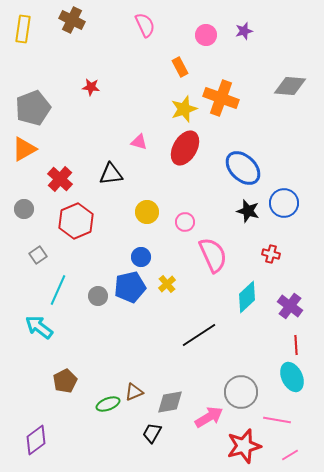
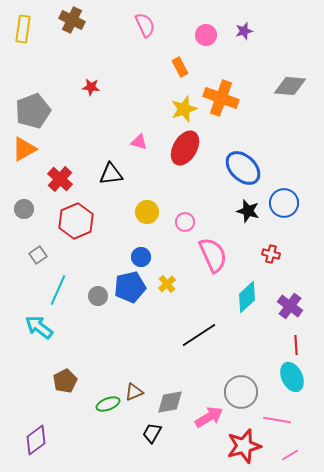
gray pentagon at (33, 108): moved 3 px down
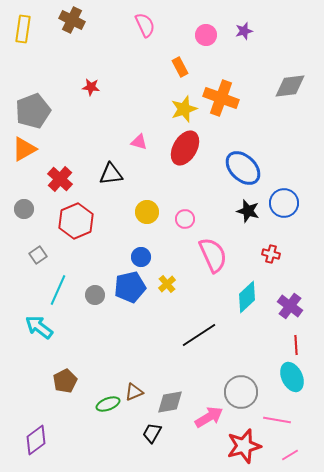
gray diamond at (290, 86): rotated 12 degrees counterclockwise
pink circle at (185, 222): moved 3 px up
gray circle at (98, 296): moved 3 px left, 1 px up
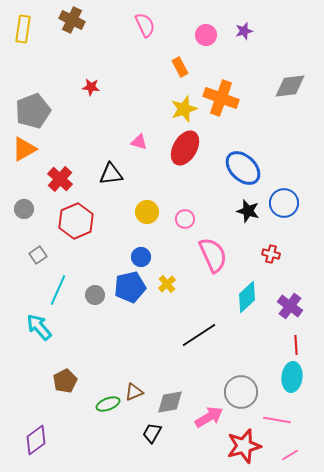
cyan arrow at (39, 327): rotated 12 degrees clockwise
cyan ellipse at (292, 377): rotated 32 degrees clockwise
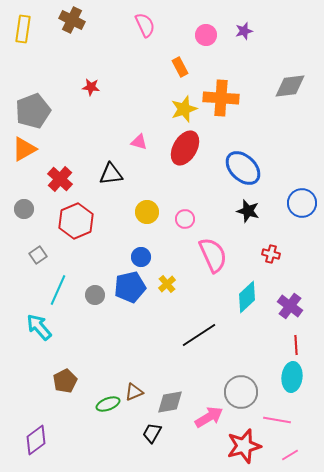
orange cross at (221, 98): rotated 16 degrees counterclockwise
blue circle at (284, 203): moved 18 px right
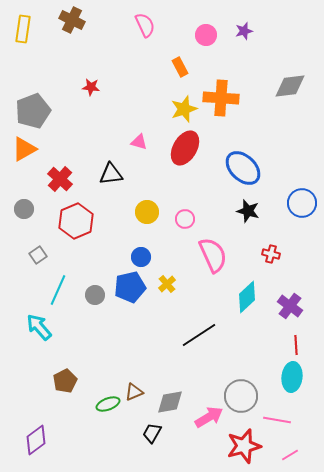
gray circle at (241, 392): moved 4 px down
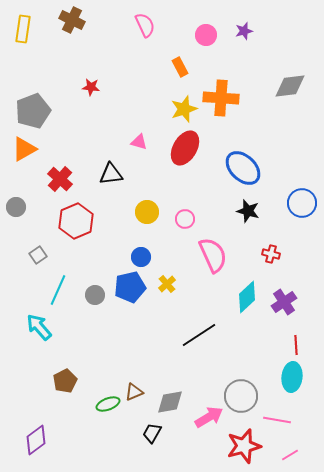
gray circle at (24, 209): moved 8 px left, 2 px up
purple cross at (290, 306): moved 6 px left, 4 px up; rotated 20 degrees clockwise
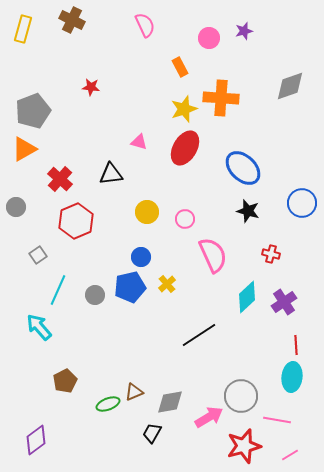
yellow rectangle at (23, 29): rotated 8 degrees clockwise
pink circle at (206, 35): moved 3 px right, 3 px down
gray diamond at (290, 86): rotated 12 degrees counterclockwise
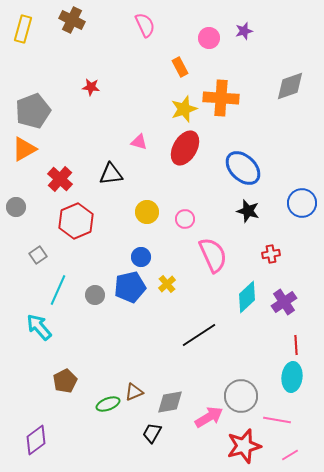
red cross at (271, 254): rotated 24 degrees counterclockwise
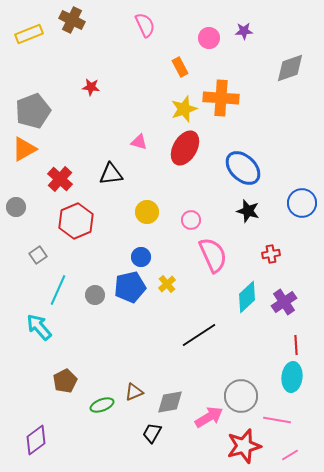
yellow rectangle at (23, 29): moved 6 px right, 5 px down; rotated 52 degrees clockwise
purple star at (244, 31): rotated 12 degrees clockwise
gray diamond at (290, 86): moved 18 px up
pink circle at (185, 219): moved 6 px right, 1 px down
green ellipse at (108, 404): moved 6 px left, 1 px down
